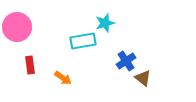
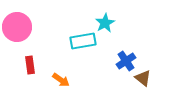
cyan star: rotated 12 degrees counterclockwise
orange arrow: moved 2 px left, 2 px down
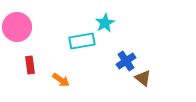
cyan rectangle: moved 1 px left
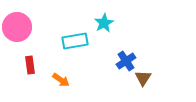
cyan star: moved 1 px left
cyan rectangle: moved 7 px left
brown triangle: rotated 24 degrees clockwise
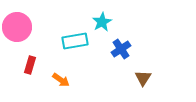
cyan star: moved 2 px left, 1 px up
blue cross: moved 5 px left, 12 px up
red rectangle: rotated 24 degrees clockwise
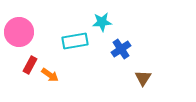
cyan star: rotated 24 degrees clockwise
pink circle: moved 2 px right, 5 px down
red rectangle: rotated 12 degrees clockwise
orange arrow: moved 11 px left, 5 px up
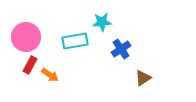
pink circle: moved 7 px right, 5 px down
brown triangle: rotated 24 degrees clockwise
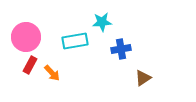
blue cross: rotated 24 degrees clockwise
orange arrow: moved 2 px right, 2 px up; rotated 12 degrees clockwise
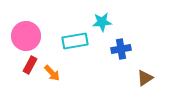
pink circle: moved 1 px up
brown triangle: moved 2 px right
